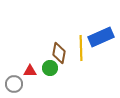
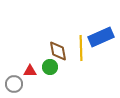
brown diamond: moved 1 px left, 2 px up; rotated 20 degrees counterclockwise
green circle: moved 1 px up
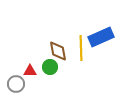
gray circle: moved 2 px right
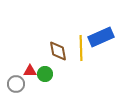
green circle: moved 5 px left, 7 px down
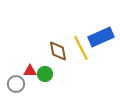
yellow line: rotated 25 degrees counterclockwise
